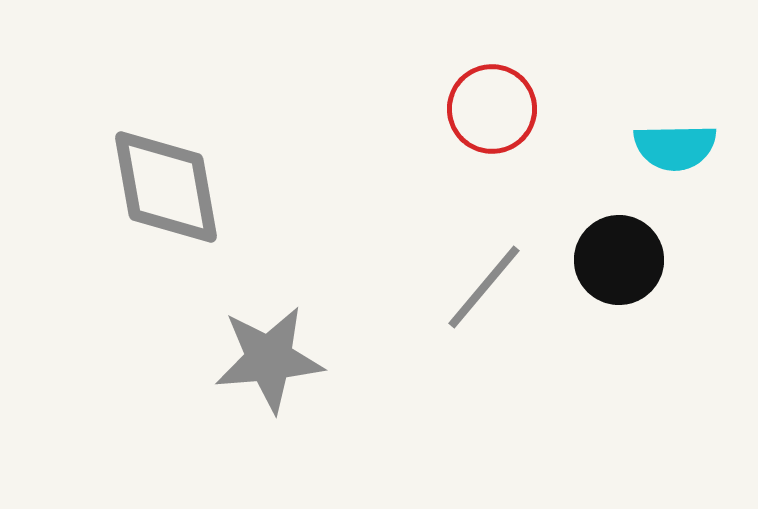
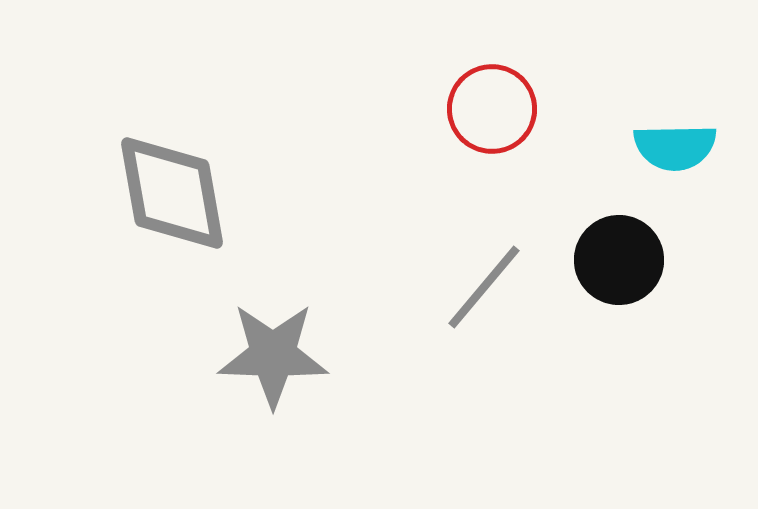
gray diamond: moved 6 px right, 6 px down
gray star: moved 4 px right, 4 px up; rotated 7 degrees clockwise
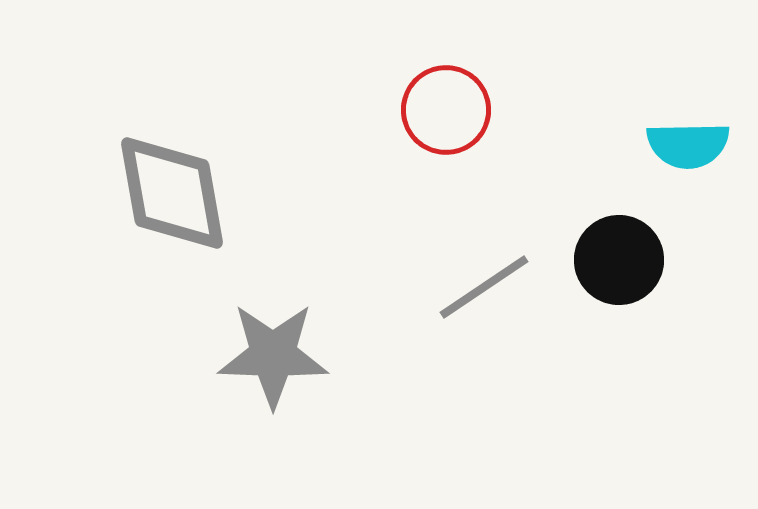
red circle: moved 46 px left, 1 px down
cyan semicircle: moved 13 px right, 2 px up
gray line: rotated 16 degrees clockwise
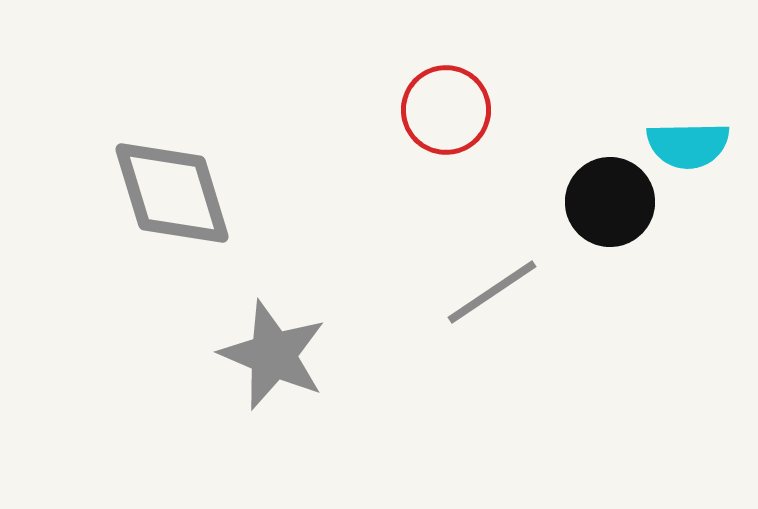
gray diamond: rotated 7 degrees counterclockwise
black circle: moved 9 px left, 58 px up
gray line: moved 8 px right, 5 px down
gray star: rotated 21 degrees clockwise
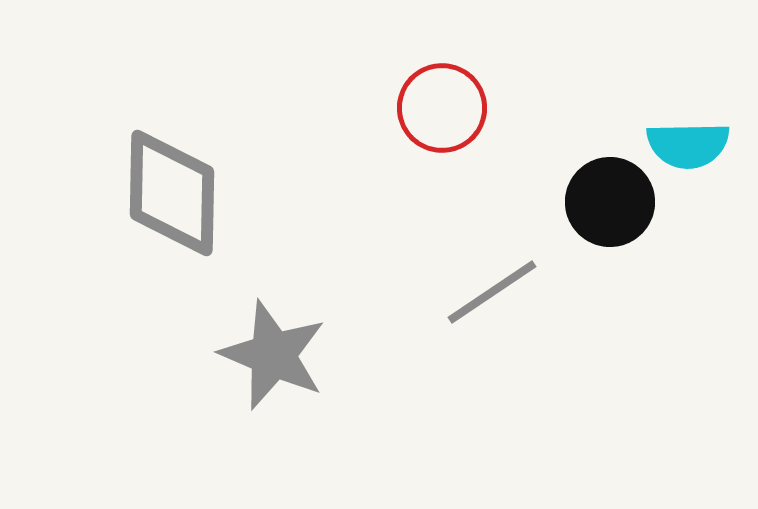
red circle: moved 4 px left, 2 px up
gray diamond: rotated 18 degrees clockwise
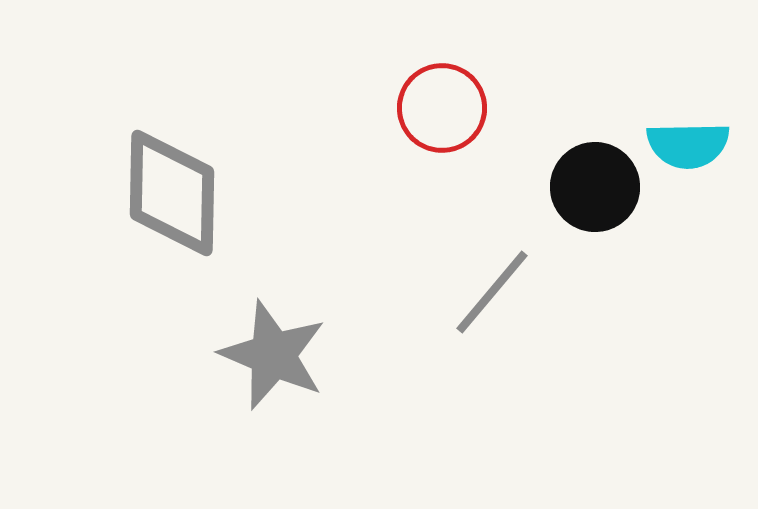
black circle: moved 15 px left, 15 px up
gray line: rotated 16 degrees counterclockwise
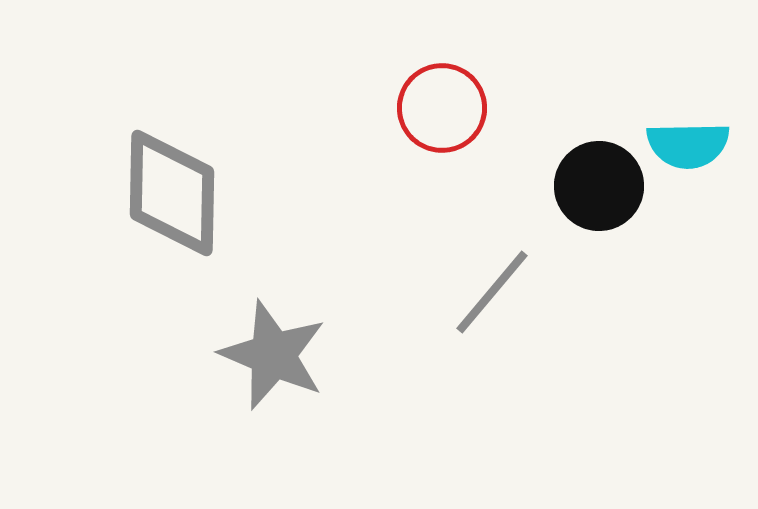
black circle: moved 4 px right, 1 px up
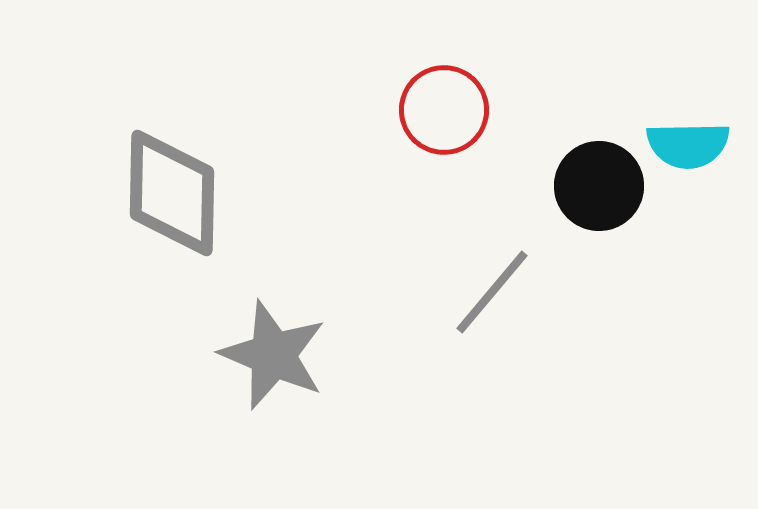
red circle: moved 2 px right, 2 px down
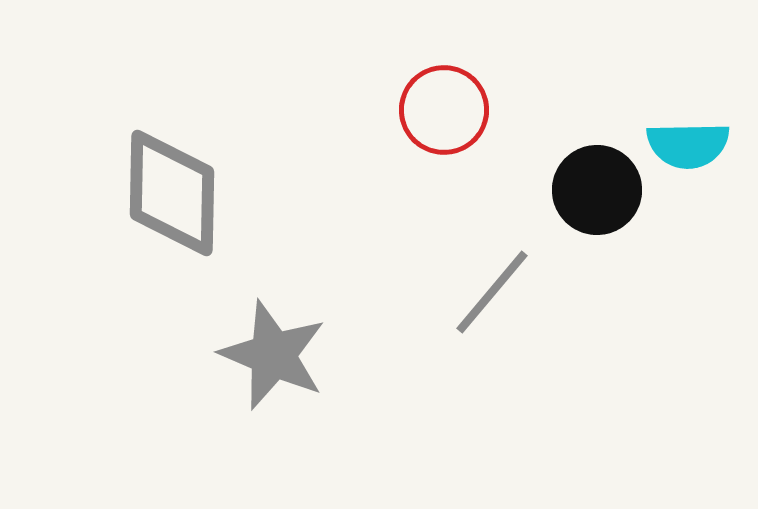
black circle: moved 2 px left, 4 px down
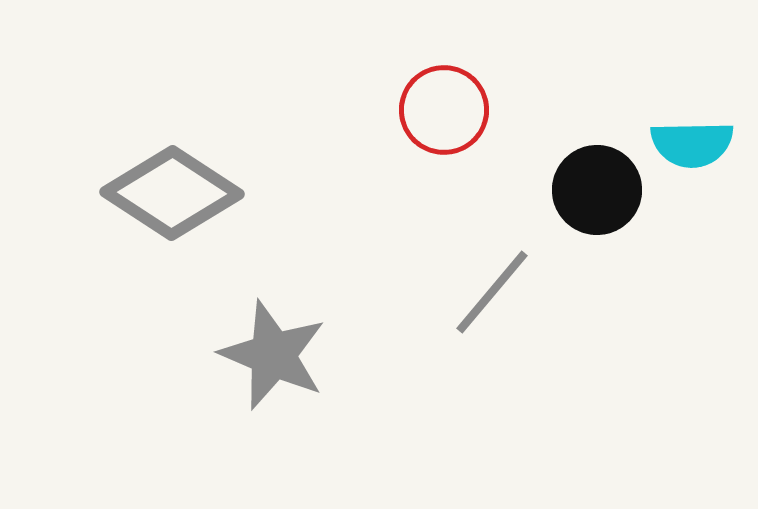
cyan semicircle: moved 4 px right, 1 px up
gray diamond: rotated 58 degrees counterclockwise
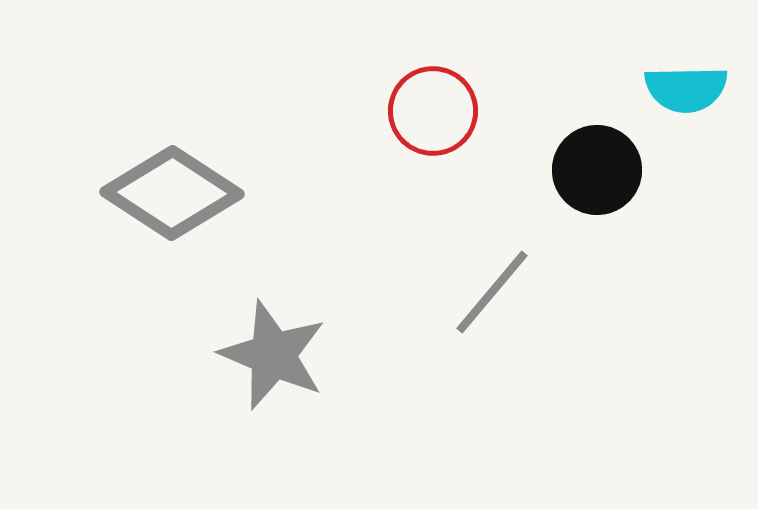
red circle: moved 11 px left, 1 px down
cyan semicircle: moved 6 px left, 55 px up
black circle: moved 20 px up
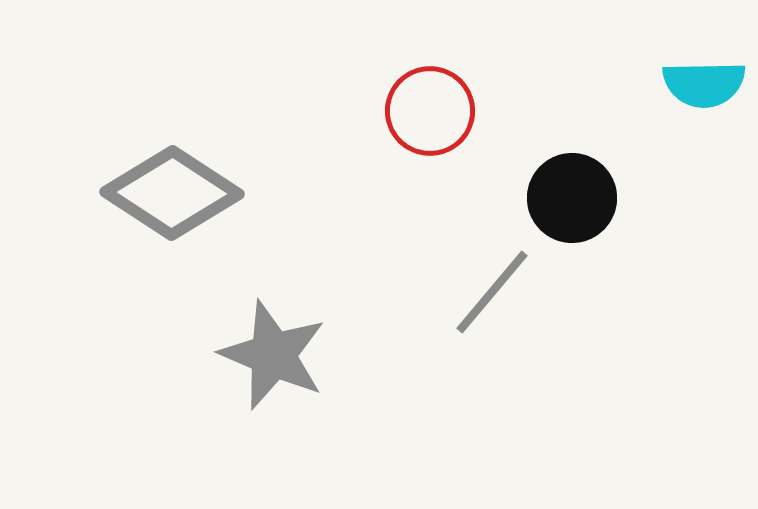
cyan semicircle: moved 18 px right, 5 px up
red circle: moved 3 px left
black circle: moved 25 px left, 28 px down
